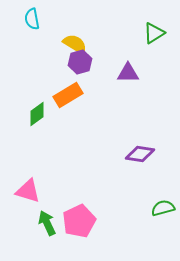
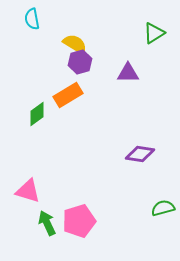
pink pentagon: rotated 8 degrees clockwise
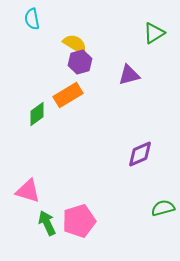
purple triangle: moved 1 px right, 2 px down; rotated 15 degrees counterclockwise
purple diamond: rotated 32 degrees counterclockwise
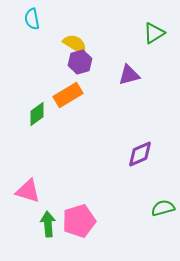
green arrow: moved 1 px right, 1 px down; rotated 20 degrees clockwise
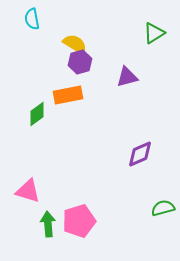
purple triangle: moved 2 px left, 2 px down
orange rectangle: rotated 20 degrees clockwise
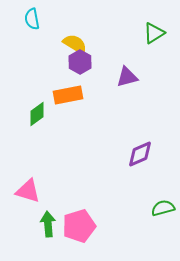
purple hexagon: rotated 15 degrees counterclockwise
pink pentagon: moved 5 px down
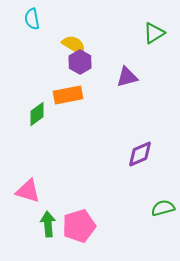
yellow semicircle: moved 1 px left, 1 px down
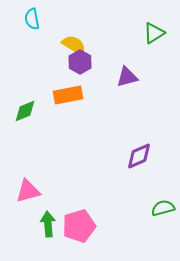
green diamond: moved 12 px left, 3 px up; rotated 15 degrees clockwise
purple diamond: moved 1 px left, 2 px down
pink triangle: rotated 32 degrees counterclockwise
